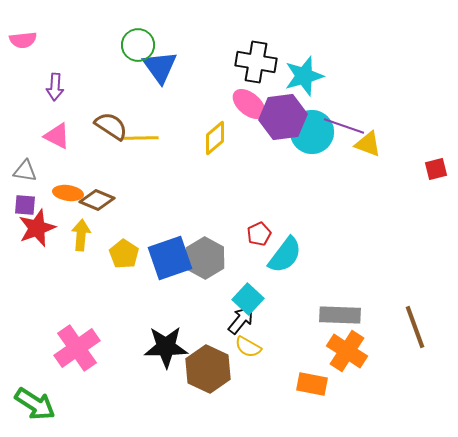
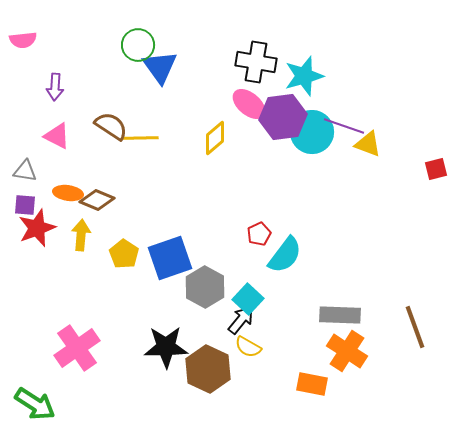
gray hexagon: moved 29 px down
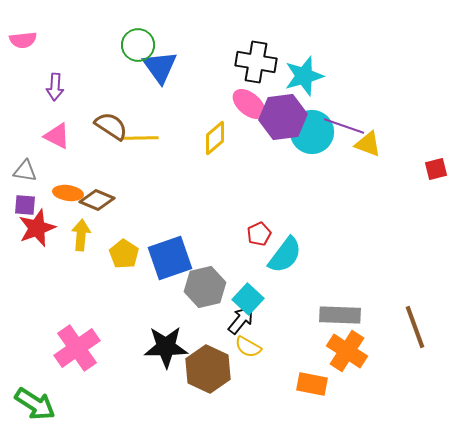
gray hexagon: rotated 18 degrees clockwise
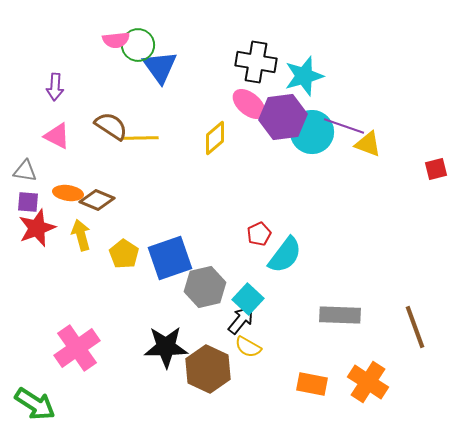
pink semicircle: moved 93 px right
purple square: moved 3 px right, 3 px up
yellow arrow: rotated 20 degrees counterclockwise
orange cross: moved 21 px right, 31 px down
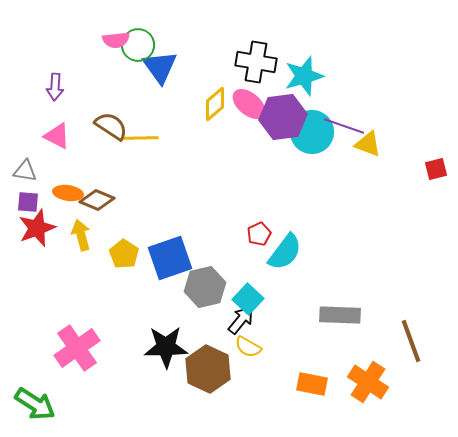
yellow diamond: moved 34 px up
cyan semicircle: moved 3 px up
brown line: moved 4 px left, 14 px down
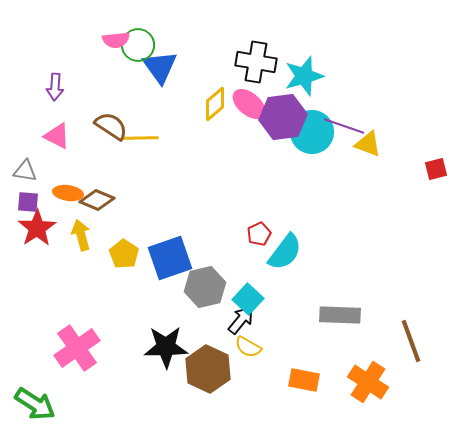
red star: rotated 12 degrees counterclockwise
orange rectangle: moved 8 px left, 4 px up
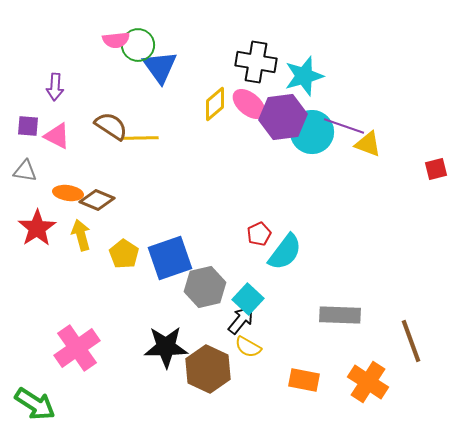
purple square: moved 76 px up
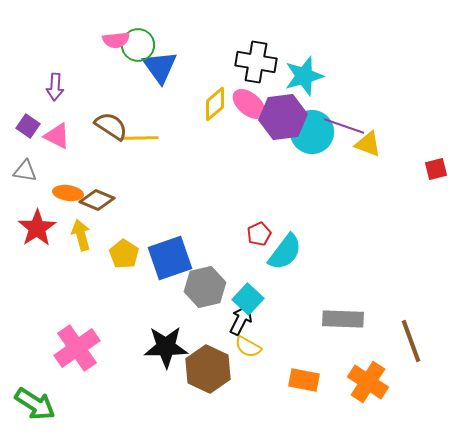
purple square: rotated 30 degrees clockwise
gray rectangle: moved 3 px right, 4 px down
black arrow: rotated 12 degrees counterclockwise
